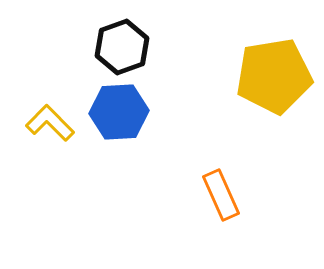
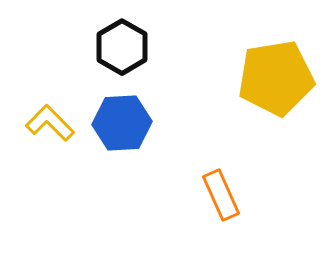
black hexagon: rotated 10 degrees counterclockwise
yellow pentagon: moved 2 px right, 2 px down
blue hexagon: moved 3 px right, 11 px down
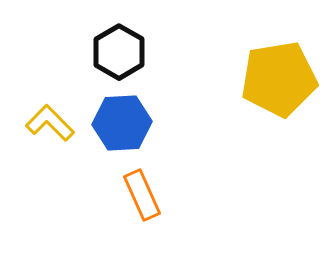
black hexagon: moved 3 px left, 5 px down
yellow pentagon: moved 3 px right, 1 px down
orange rectangle: moved 79 px left
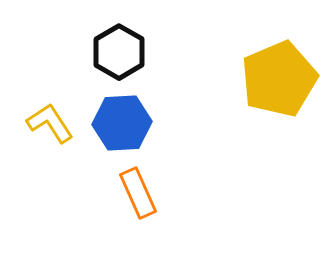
yellow pentagon: rotated 14 degrees counterclockwise
yellow L-shape: rotated 12 degrees clockwise
orange rectangle: moved 4 px left, 2 px up
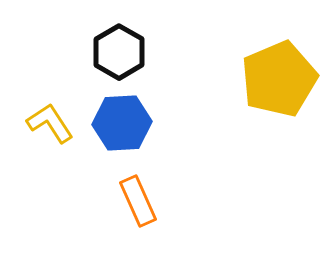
orange rectangle: moved 8 px down
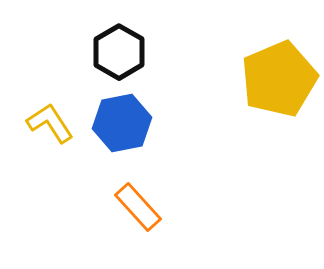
blue hexagon: rotated 8 degrees counterclockwise
orange rectangle: moved 6 px down; rotated 18 degrees counterclockwise
